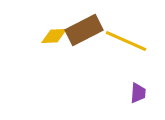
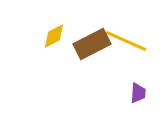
brown rectangle: moved 8 px right, 14 px down
yellow diamond: rotated 24 degrees counterclockwise
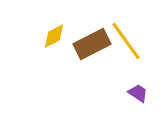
yellow line: rotated 30 degrees clockwise
purple trapezoid: rotated 60 degrees counterclockwise
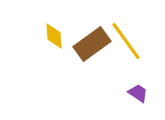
yellow diamond: rotated 68 degrees counterclockwise
brown rectangle: rotated 9 degrees counterclockwise
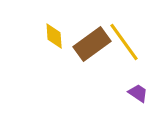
yellow line: moved 2 px left, 1 px down
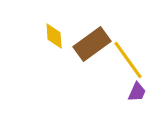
yellow line: moved 4 px right, 18 px down
purple trapezoid: moved 1 px left, 1 px up; rotated 80 degrees clockwise
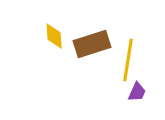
brown rectangle: rotated 18 degrees clockwise
yellow line: rotated 45 degrees clockwise
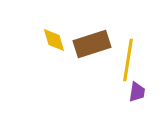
yellow diamond: moved 4 px down; rotated 12 degrees counterclockwise
purple trapezoid: rotated 15 degrees counterclockwise
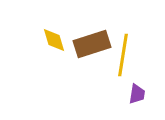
yellow line: moved 5 px left, 5 px up
purple trapezoid: moved 2 px down
